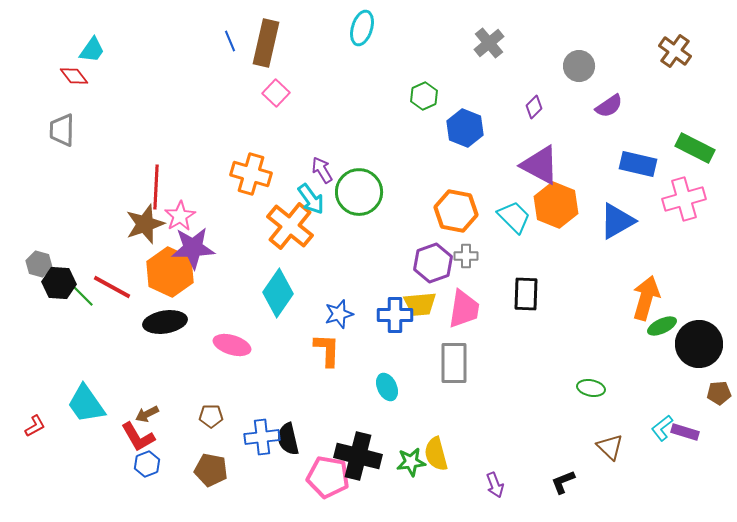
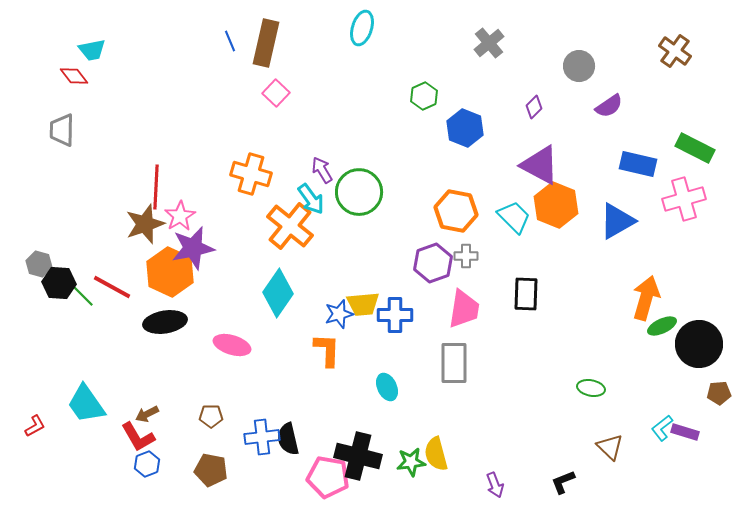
cyan trapezoid at (92, 50): rotated 44 degrees clockwise
purple star at (193, 248): rotated 9 degrees counterclockwise
yellow trapezoid at (420, 304): moved 57 px left
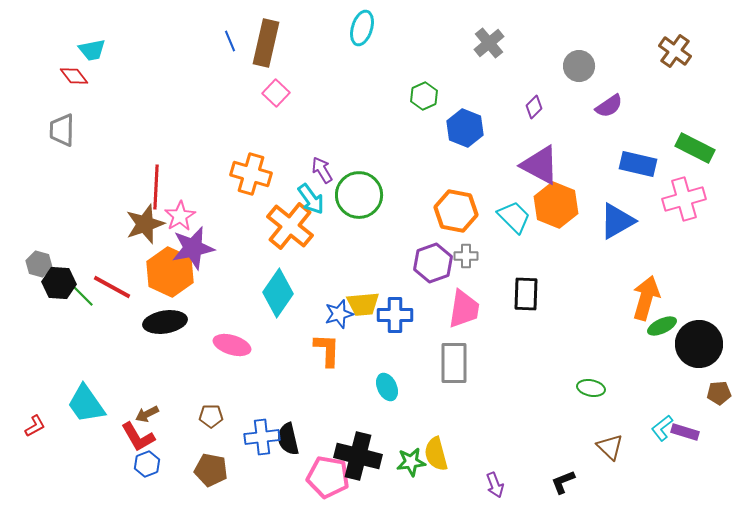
green circle at (359, 192): moved 3 px down
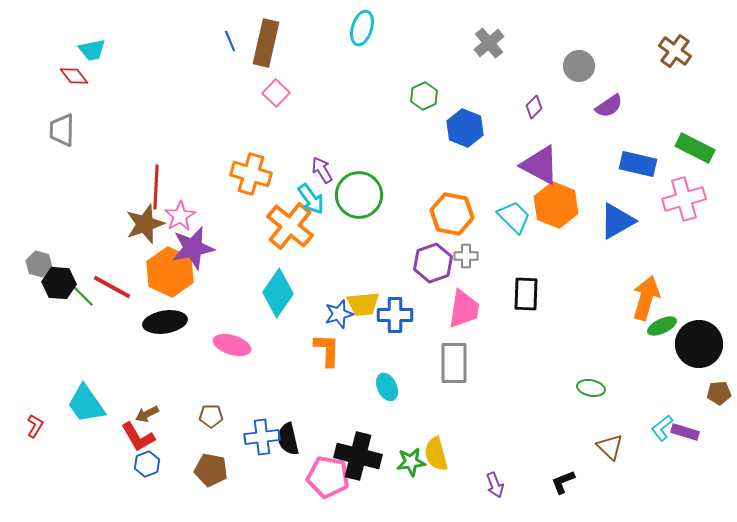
orange hexagon at (456, 211): moved 4 px left, 3 px down
red L-shape at (35, 426): rotated 30 degrees counterclockwise
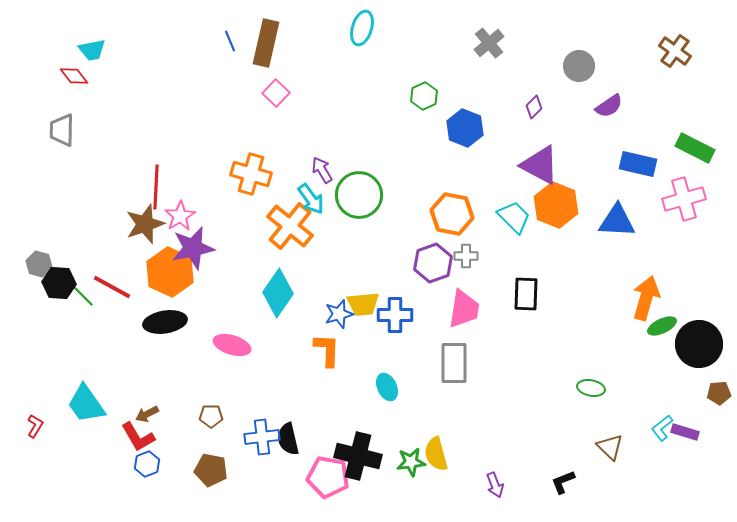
blue triangle at (617, 221): rotated 33 degrees clockwise
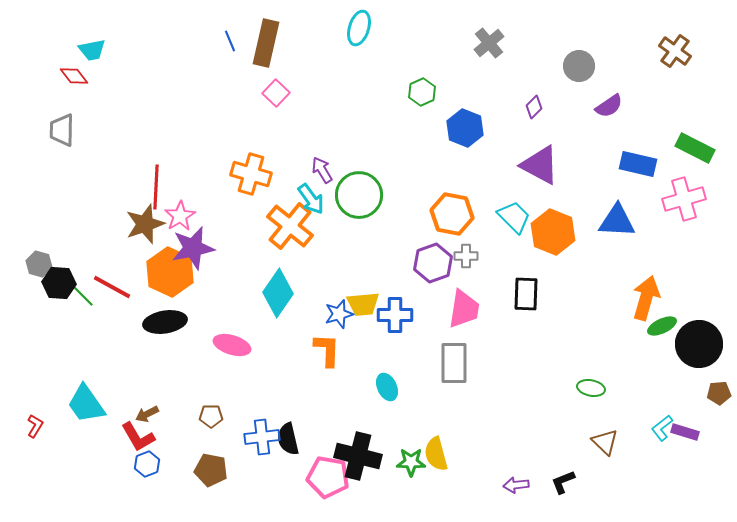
cyan ellipse at (362, 28): moved 3 px left
green hexagon at (424, 96): moved 2 px left, 4 px up
orange hexagon at (556, 205): moved 3 px left, 27 px down
brown triangle at (610, 447): moved 5 px left, 5 px up
green star at (411, 462): rotated 8 degrees clockwise
purple arrow at (495, 485): moved 21 px right; rotated 105 degrees clockwise
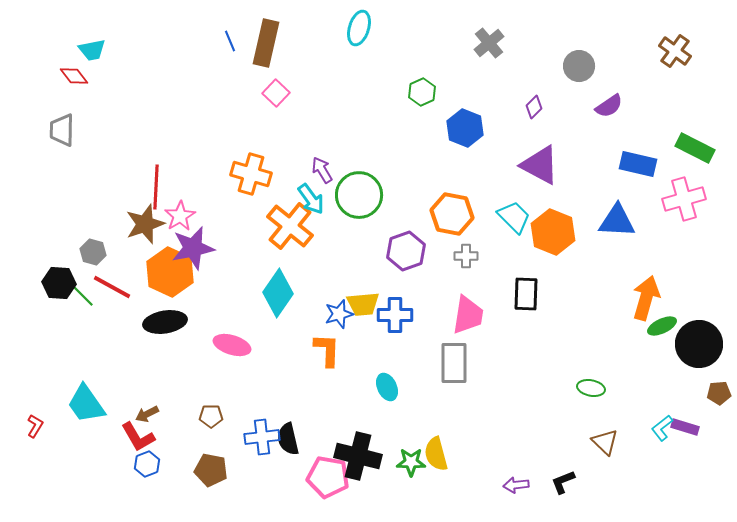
purple hexagon at (433, 263): moved 27 px left, 12 px up
gray hexagon at (39, 264): moved 54 px right, 12 px up
pink trapezoid at (464, 309): moved 4 px right, 6 px down
purple rectangle at (685, 432): moved 5 px up
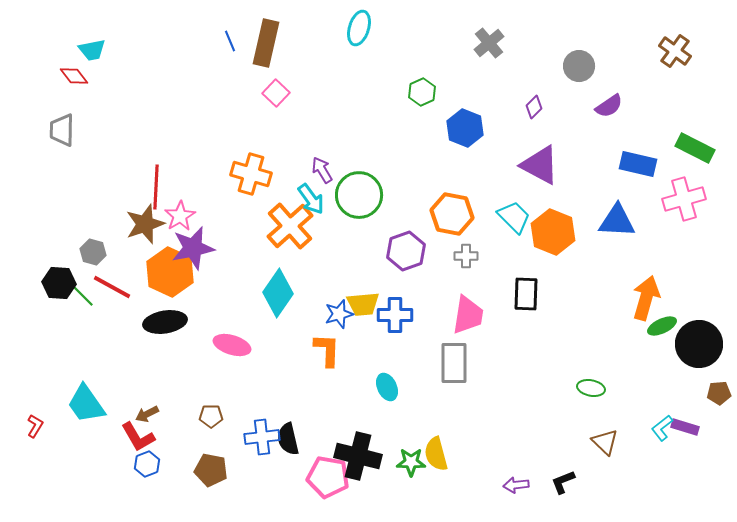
orange cross at (290, 226): rotated 9 degrees clockwise
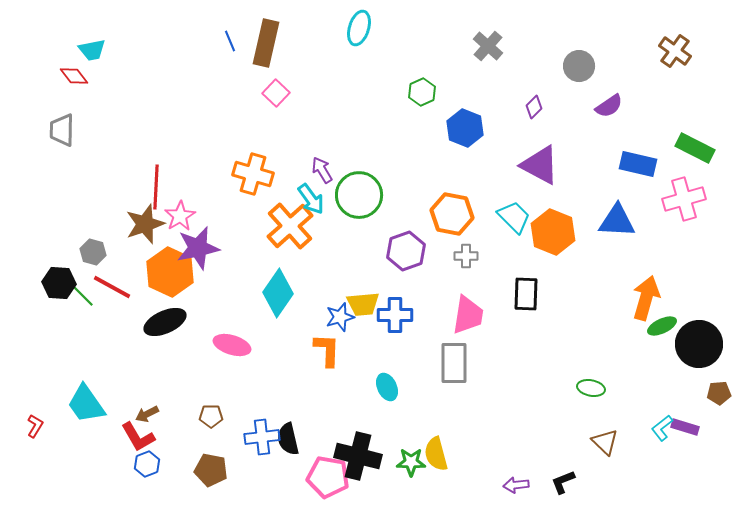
gray cross at (489, 43): moved 1 px left, 3 px down; rotated 8 degrees counterclockwise
orange cross at (251, 174): moved 2 px right
purple star at (193, 248): moved 5 px right
blue star at (339, 314): moved 1 px right, 3 px down
black ellipse at (165, 322): rotated 15 degrees counterclockwise
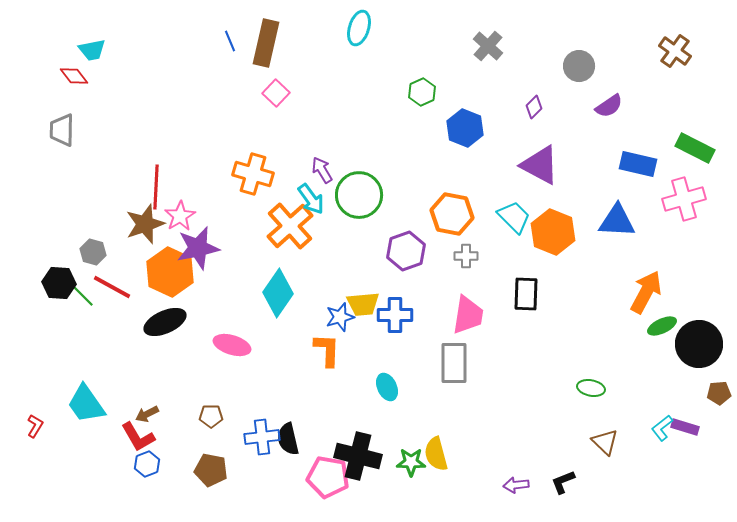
orange arrow at (646, 298): moved 6 px up; rotated 12 degrees clockwise
